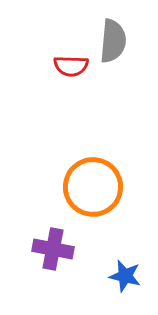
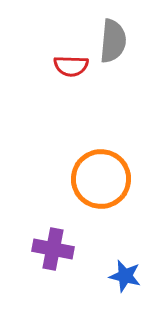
orange circle: moved 8 px right, 8 px up
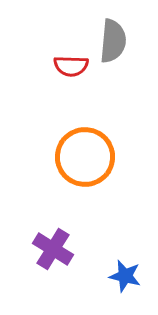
orange circle: moved 16 px left, 22 px up
purple cross: rotated 21 degrees clockwise
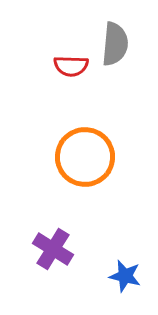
gray semicircle: moved 2 px right, 3 px down
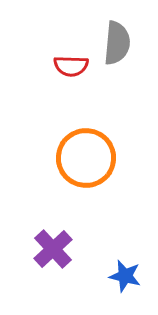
gray semicircle: moved 2 px right, 1 px up
orange circle: moved 1 px right, 1 px down
purple cross: rotated 15 degrees clockwise
